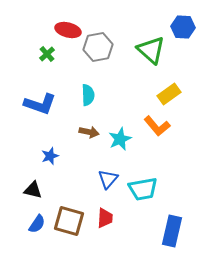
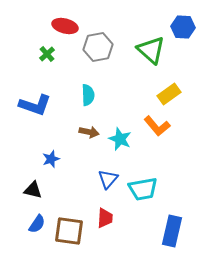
red ellipse: moved 3 px left, 4 px up
blue L-shape: moved 5 px left, 1 px down
cyan star: rotated 25 degrees counterclockwise
blue star: moved 1 px right, 3 px down
brown square: moved 10 px down; rotated 8 degrees counterclockwise
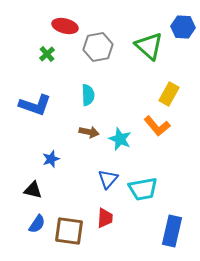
green triangle: moved 2 px left, 4 px up
yellow rectangle: rotated 25 degrees counterclockwise
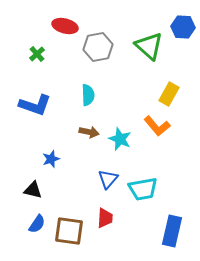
green cross: moved 10 px left
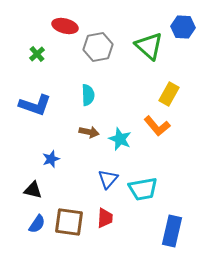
brown square: moved 9 px up
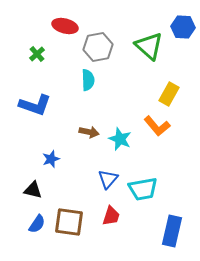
cyan semicircle: moved 15 px up
red trapezoid: moved 6 px right, 2 px up; rotated 15 degrees clockwise
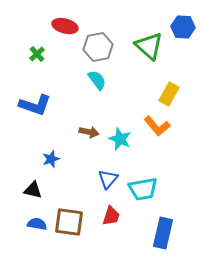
cyan semicircle: moved 9 px right; rotated 35 degrees counterclockwise
blue semicircle: rotated 114 degrees counterclockwise
blue rectangle: moved 9 px left, 2 px down
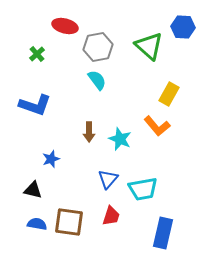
brown arrow: rotated 78 degrees clockwise
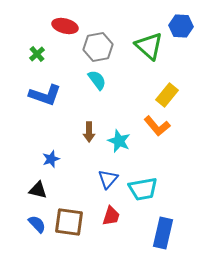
blue hexagon: moved 2 px left, 1 px up
yellow rectangle: moved 2 px left, 1 px down; rotated 10 degrees clockwise
blue L-shape: moved 10 px right, 10 px up
cyan star: moved 1 px left, 2 px down
black triangle: moved 5 px right
blue semicircle: rotated 36 degrees clockwise
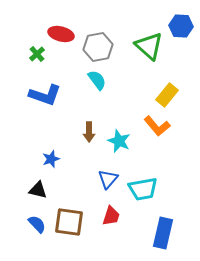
red ellipse: moved 4 px left, 8 px down
